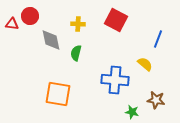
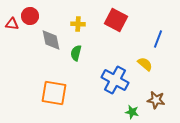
blue cross: rotated 24 degrees clockwise
orange square: moved 4 px left, 1 px up
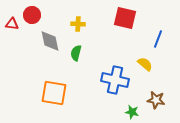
red circle: moved 2 px right, 1 px up
red square: moved 9 px right, 2 px up; rotated 15 degrees counterclockwise
gray diamond: moved 1 px left, 1 px down
blue cross: rotated 16 degrees counterclockwise
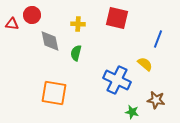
red square: moved 8 px left
blue cross: moved 2 px right; rotated 12 degrees clockwise
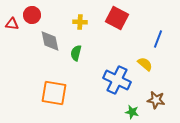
red square: rotated 15 degrees clockwise
yellow cross: moved 2 px right, 2 px up
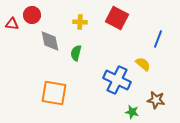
yellow semicircle: moved 2 px left
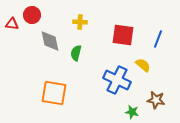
red square: moved 6 px right, 17 px down; rotated 20 degrees counterclockwise
yellow semicircle: moved 1 px down
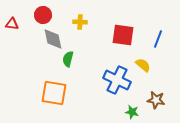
red circle: moved 11 px right
gray diamond: moved 3 px right, 2 px up
green semicircle: moved 8 px left, 6 px down
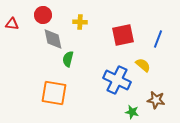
red square: rotated 20 degrees counterclockwise
